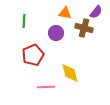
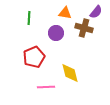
green line: moved 5 px right, 3 px up
red pentagon: moved 1 px right, 2 px down
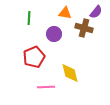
purple circle: moved 2 px left, 1 px down
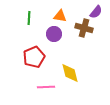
orange triangle: moved 5 px left, 3 px down
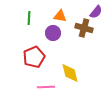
purple circle: moved 1 px left, 1 px up
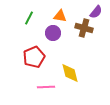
green line: rotated 24 degrees clockwise
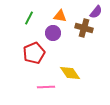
red pentagon: moved 4 px up
yellow diamond: rotated 20 degrees counterclockwise
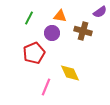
purple semicircle: moved 4 px right; rotated 16 degrees clockwise
brown cross: moved 1 px left, 3 px down
purple circle: moved 1 px left
yellow diamond: rotated 10 degrees clockwise
pink line: rotated 66 degrees counterclockwise
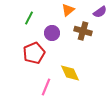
orange triangle: moved 8 px right, 6 px up; rotated 48 degrees counterclockwise
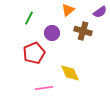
pink line: moved 2 px left, 1 px down; rotated 60 degrees clockwise
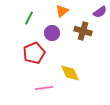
orange triangle: moved 6 px left, 1 px down
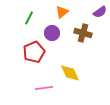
orange triangle: moved 1 px down
brown cross: moved 2 px down
red pentagon: moved 1 px up
